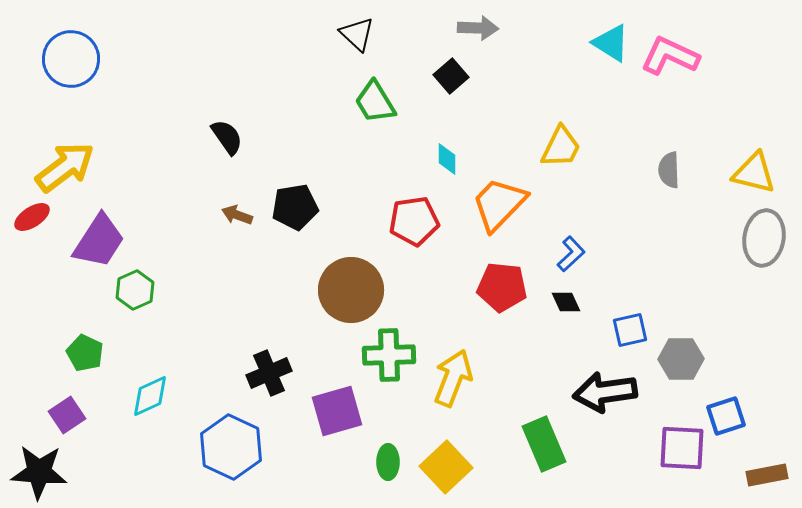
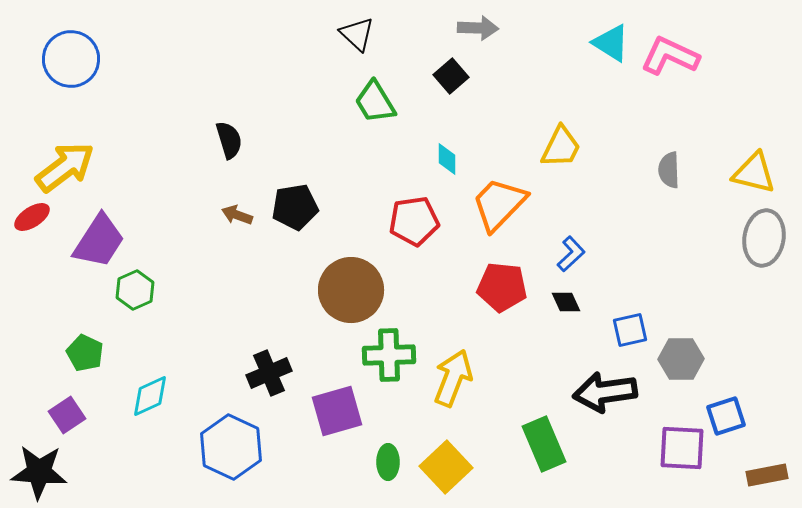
black semicircle at (227, 137): moved 2 px right, 3 px down; rotated 18 degrees clockwise
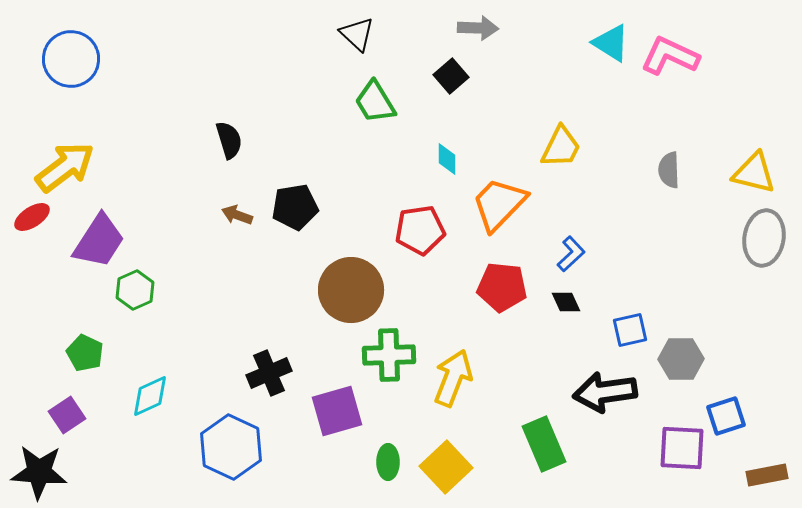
red pentagon at (414, 221): moved 6 px right, 9 px down
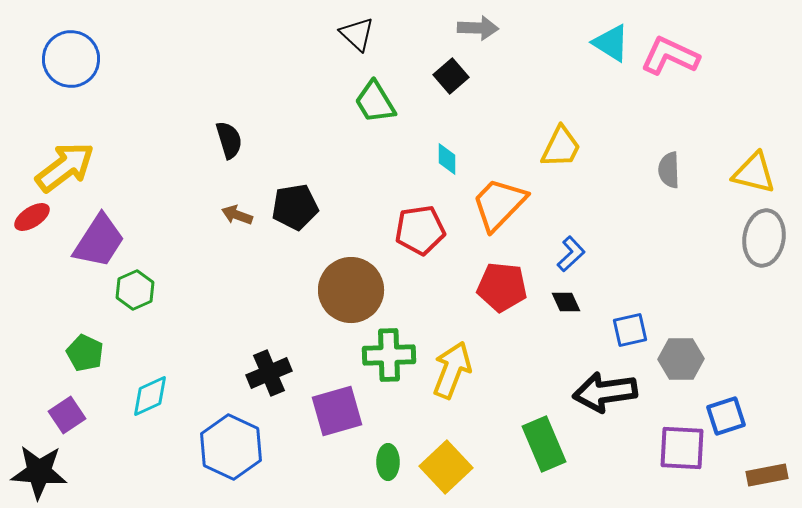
yellow arrow at (453, 378): moved 1 px left, 8 px up
